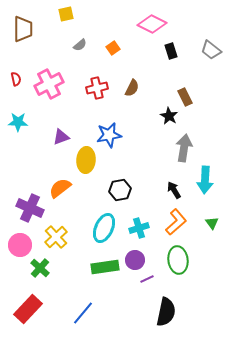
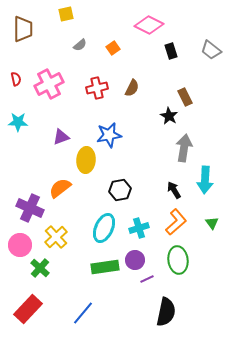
pink diamond: moved 3 px left, 1 px down
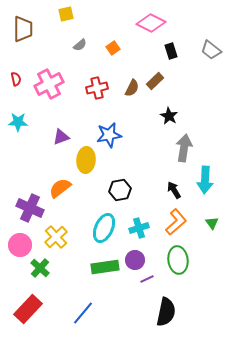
pink diamond: moved 2 px right, 2 px up
brown rectangle: moved 30 px left, 16 px up; rotated 72 degrees clockwise
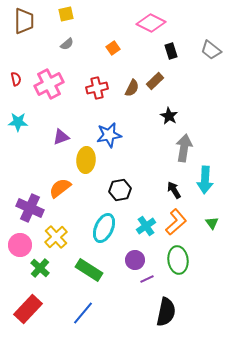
brown trapezoid: moved 1 px right, 8 px up
gray semicircle: moved 13 px left, 1 px up
cyan cross: moved 7 px right, 2 px up; rotated 18 degrees counterclockwise
green rectangle: moved 16 px left, 3 px down; rotated 40 degrees clockwise
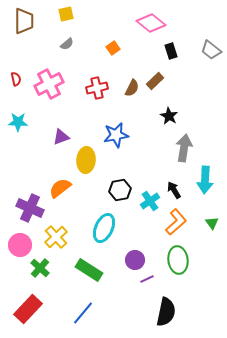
pink diamond: rotated 12 degrees clockwise
blue star: moved 7 px right
cyan cross: moved 4 px right, 25 px up
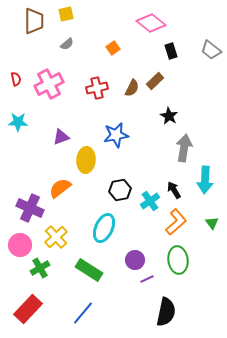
brown trapezoid: moved 10 px right
green cross: rotated 18 degrees clockwise
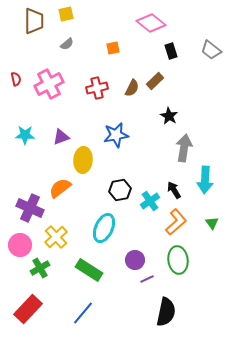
orange square: rotated 24 degrees clockwise
cyan star: moved 7 px right, 13 px down
yellow ellipse: moved 3 px left
